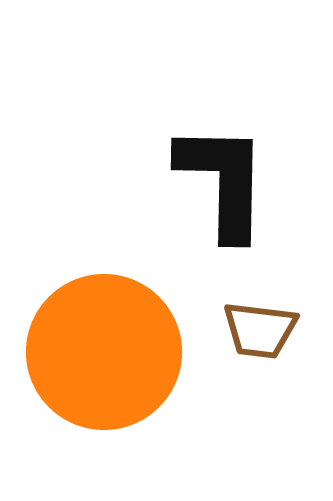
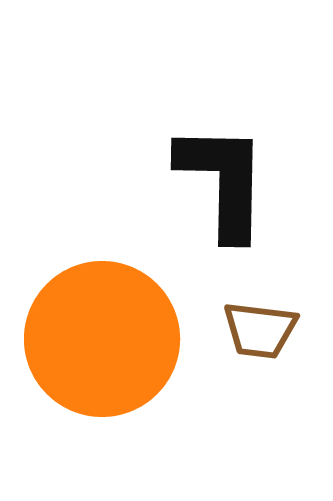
orange circle: moved 2 px left, 13 px up
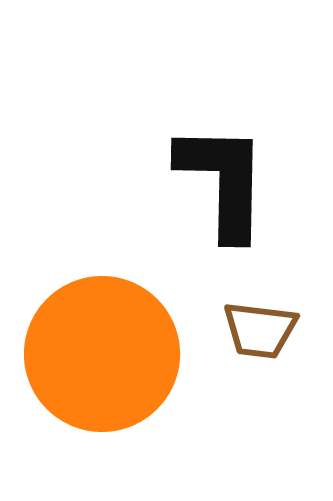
orange circle: moved 15 px down
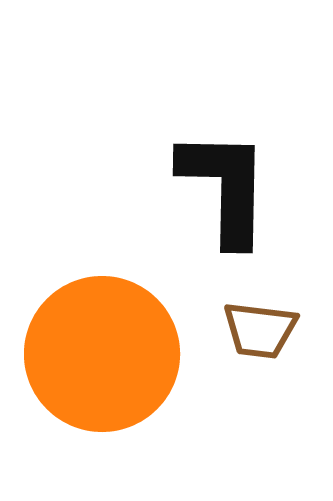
black L-shape: moved 2 px right, 6 px down
